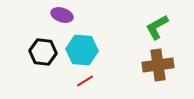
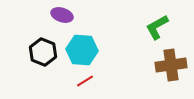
black hexagon: rotated 16 degrees clockwise
brown cross: moved 13 px right
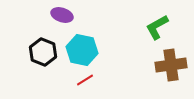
cyan hexagon: rotated 8 degrees clockwise
red line: moved 1 px up
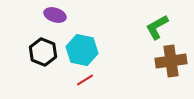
purple ellipse: moved 7 px left
brown cross: moved 4 px up
